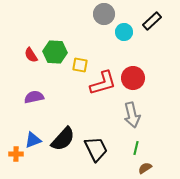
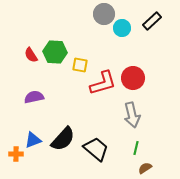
cyan circle: moved 2 px left, 4 px up
black trapezoid: rotated 24 degrees counterclockwise
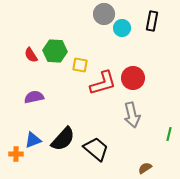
black rectangle: rotated 36 degrees counterclockwise
green hexagon: moved 1 px up
green line: moved 33 px right, 14 px up
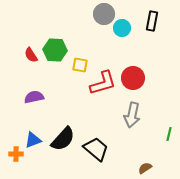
green hexagon: moved 1 px up
gray arrow: rotated 25 degrees clockwise
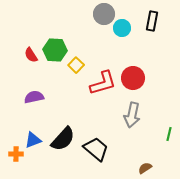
yellow square: moved 4 px left; rotated 35 degrees clockwise
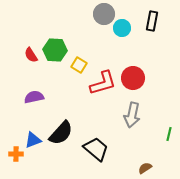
yellow square: moved 3 px right; rotated 14 degrees counterclockwise
black semicircle: moved 2 px left, 6 px up
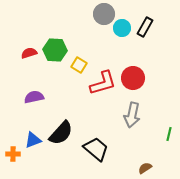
black rectangle: moved 7 px left, 6 px down; rotated 18 degrees clockwise
red semicircle: moved 2 px left, 2 px up; rotated 105 degrees clockwise
orange cross: moved 3 px left
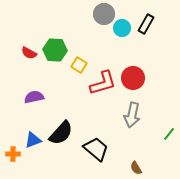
black rectangle: moved 1 px right, 3 px up
red semicircle: rotated 133 degrees counterclockwise
green line: rotated 24 degrees clockwise
brown semicircle: moved 9 px left; rotated 88 degrees counterclockwise
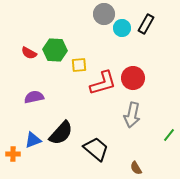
yellow square: rotated 35 degrees counterclockwise
green line: moved 1 px down
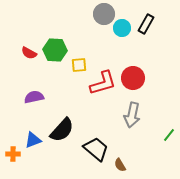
black semicircle: moved 1 px right, 3 px up
brown semicircle: moved 16 px left, 3 px up
